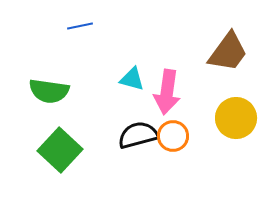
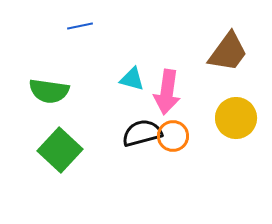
black semicircle: moved 4 px right, 2 px up
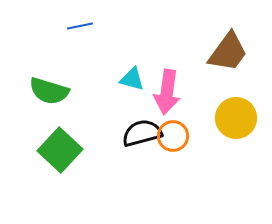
green semicircle: rotated 9 degrees clockwise
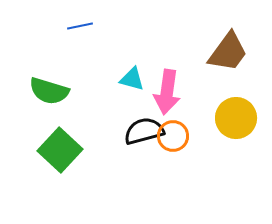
black semicircle: moved 2 px right, 2 px up
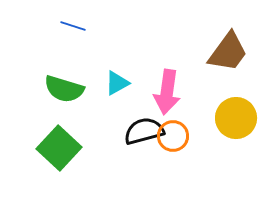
blue line: moved 7 px left; rotated 30 degrees clockwise
cyan triangle: moved 15 px left, 4 px down; rotated 44 degrees counterclockwise
green semicircle: moved 15 px right, 2 px up
green square: moved 1 px left, 2 px up
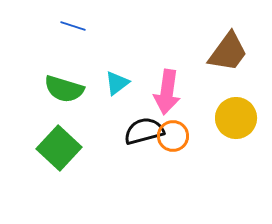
cyan triangle: rotated 8 degrees counterclockwise
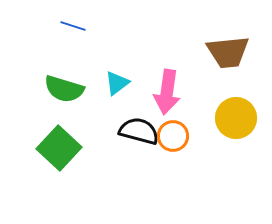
brown trapezoid: rotated 48 degrees clockwise
black semicircle: moved 5 px left; rotated 30 degrees clockwise
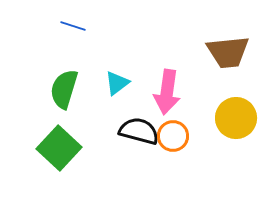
green semicircle: rotated 90 degrees clockwise
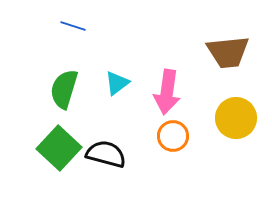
black semicircle: moved 33 px left, 23 px down
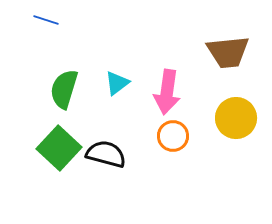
blue line: moved 27 px left, 6 px up
